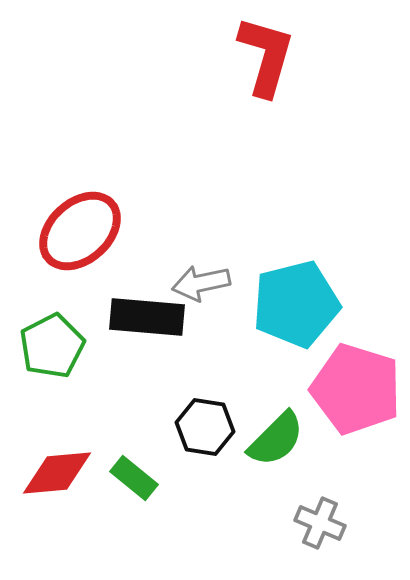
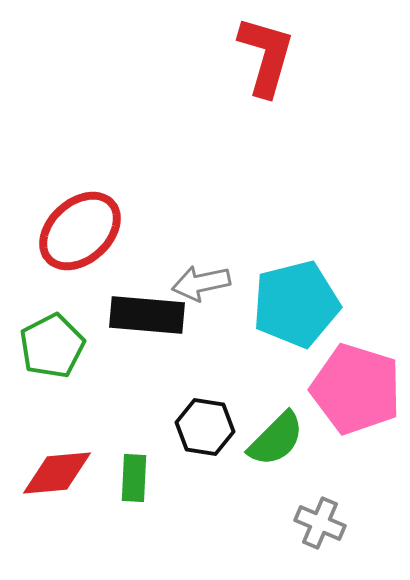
black rectangle: moved 2 px up
green rectangle: rotated 54 degrees clockwise
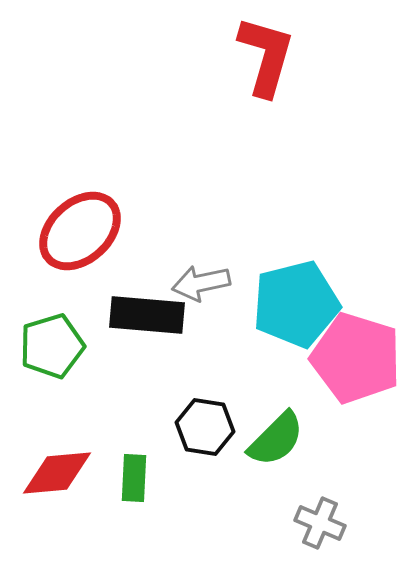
green pentagon: rotated 10 degrees clockwise
pink pentagon: moved 31 px up
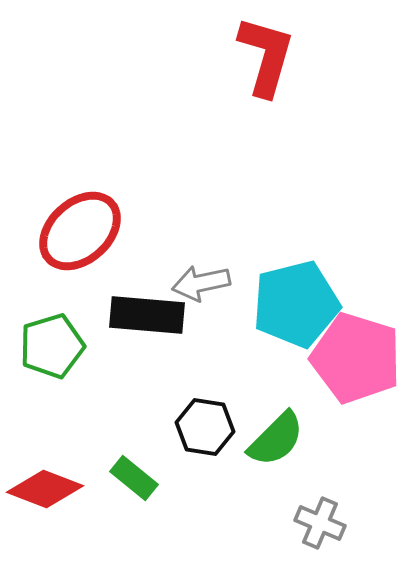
red diamond: moved 12 px left, 16 px down; rotated 26 degrees clockwise
green rectangle: rotated 54 degrees counterclockwise
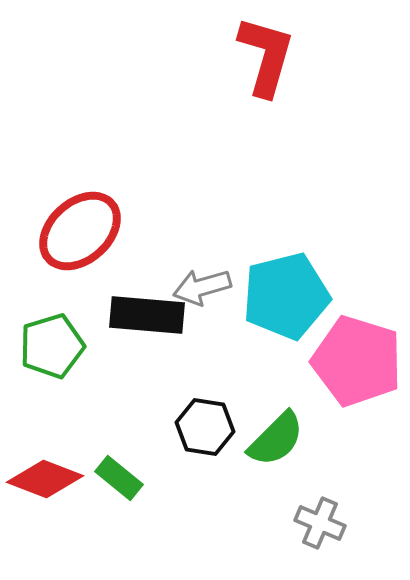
gray arrow: moved 1 px right, 4 px down; rotated 4 degrees counterclockwise
cyan pentagon: moved 10 px left, 8 px up
pink pentagon: moved 1 px right, 3 px down
green rectangle: moved 15 px left
red diamond: moved 10 px up
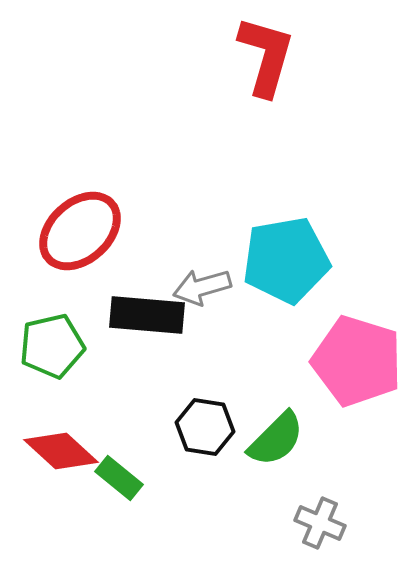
cyan pentagon: moved 36 px up; rotated 4 degrees clockwise
green pentagon: rotated 4 degrees clockwise
red diamond: moved 16 px right, 28 px up; rotated 22 degrees clockwise
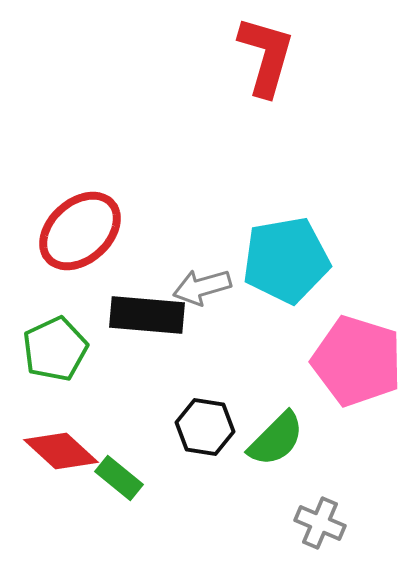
green pentagon: moved 3 px right, 3 px down; rotated 12 degrees counterclockwise
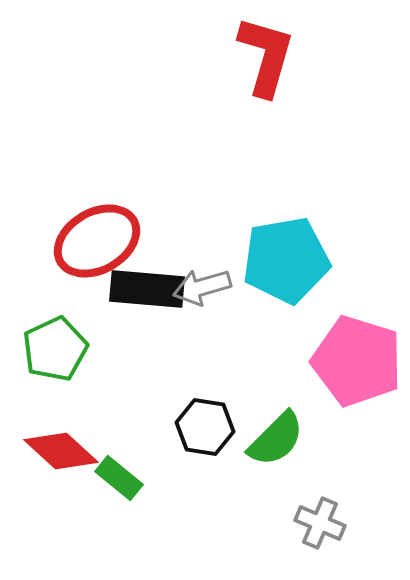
red ellipse: moved 17 px right, 10 px down; rotated 12 degrees clockwise
black rectangle: moved 26 px up
